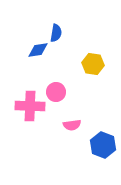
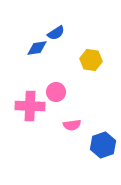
blue semicircle: rotated 48 degrees clockwise
blue diamond: moved 1 px left, 2 px up
yellow hexagon: moved 2 px left, 4 px up
blue hexagon: rotated 20 degrees clockwise
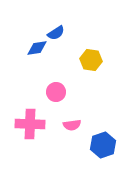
pink cross: moved 18 px down
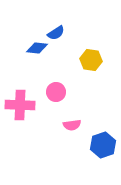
blue diamond: rotated 15 degrees clockwise
pink cross: moved 10 px left, 19 px up
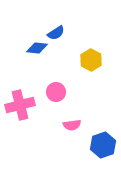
yellow hexagon: rotated 20 degrees clockwise
pink cross: rotated 16 degrees counterclockwise
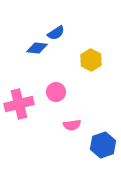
pink cross: moved 1 px left, 1 px up
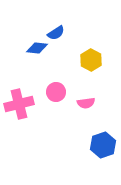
pink semicircle: moved 14 px right, 22 px up
